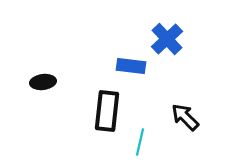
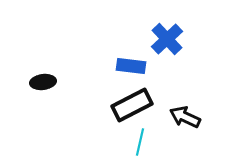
black rectangle: moved 25 px right, 6 px up; rotated 57 degrees clockwise
black arrow: rotated 20 degrees counterclockwise
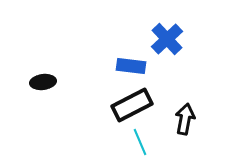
black arrow: moved 2 px down; rotated 76 degrees clockwise
cyan line: rotated 36 degrees counterclockwise
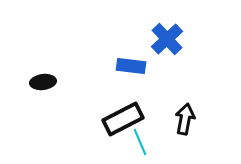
black rectangle: moved 9 px left, 14 px down
